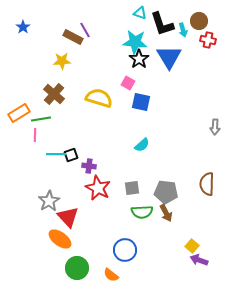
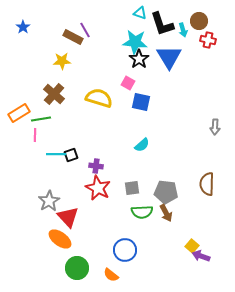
purple cross: moved 7 px right
purple arrow: moved 2 px right, 4 px up
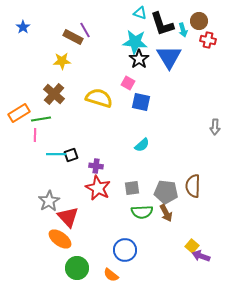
brown semicircle: moved 14 px left, 2 px down
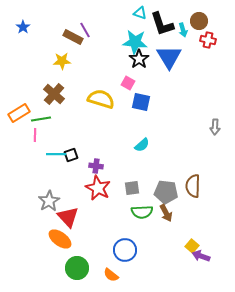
yellow semicircle: moved 2 px right, 1 px down
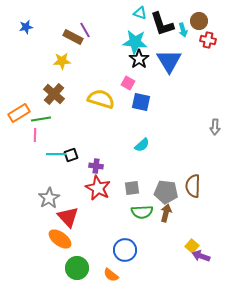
blue star: moved 3 px right; rotated 24 degrees clockwise
blue triangle: moved 4 px down
gray star: moved 3 px up
brown arrow: rotated 138 degrees counterclockwise
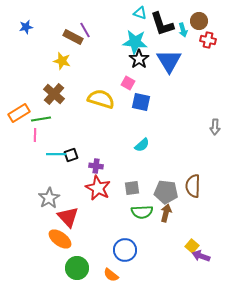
yellow star: rotated 18 degrees clockwise
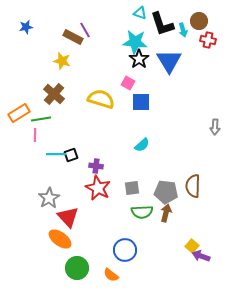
blue square: rotated 12 degrees counterclockwise
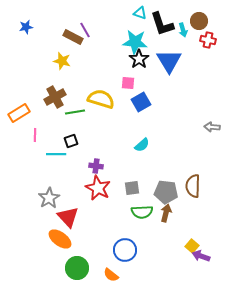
pink square: rotated 24 degrees counterclockwise
brown cross: moved 1 px right, 3 px down; rotated 20 degrees clockwise
blue square: rotated 30 degrees counterclockwise
green line: moved 34 px right, 7 px up
gray arrow: moved 3 px left; rotated 91 degrees clockwise
black square: moved 14 px up
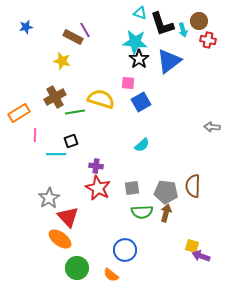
blue triangle: rotated 24 degrees clockwise
yellow square: rotated 24 degrees counterclockwise
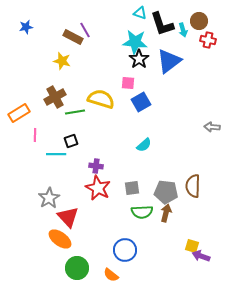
cyan semicircle: moved 2 px right
